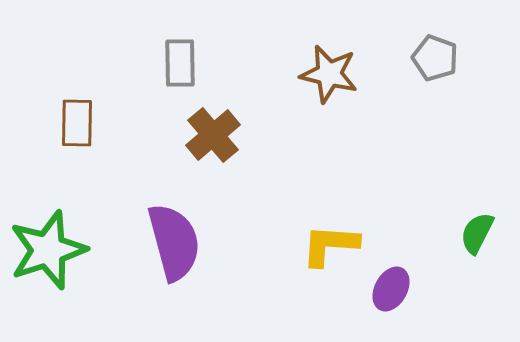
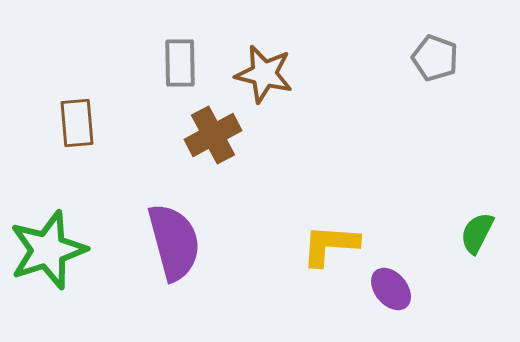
brown star: moved 65 px left
brown rectangle: rotated 6 degrees counterclockwise
brown cross: rotated 12 degrees clockwise
purple ellipse: rotated 69 degrees counterclockwise
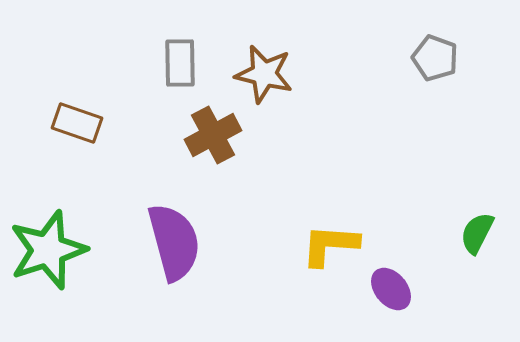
brown rectangle: rotated 66 degrees counterclockwise
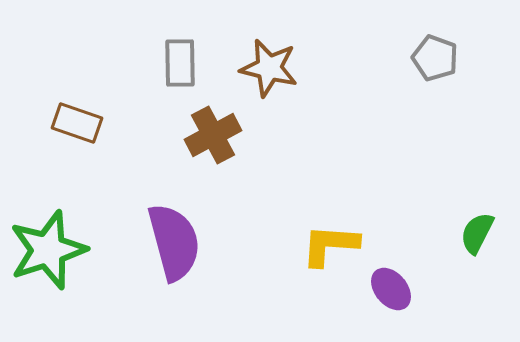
brown star: moved 5 px right, 6 px up
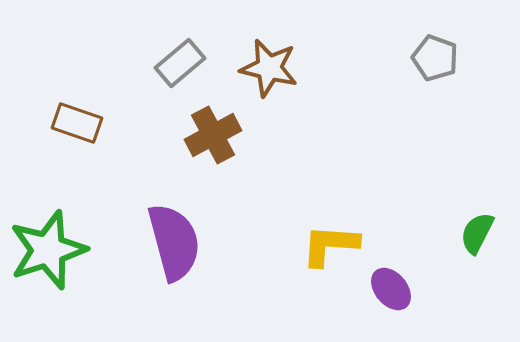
gray rectangle: rotated 51 degrees clockwise
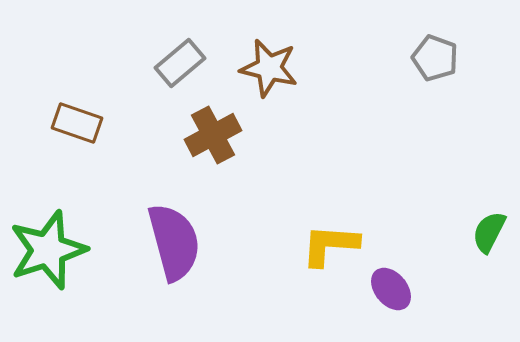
green semicircle: moved 12 px right, 1 px up
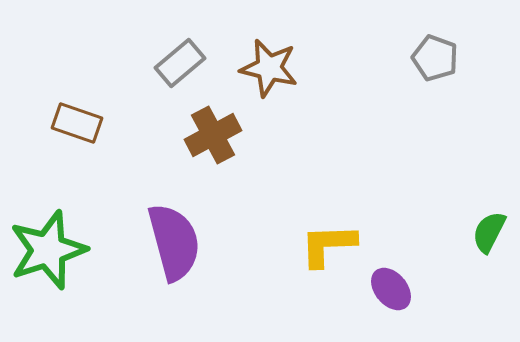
yellow L-shape: moved 2 px left; rotated 6 degrees counterclockwise
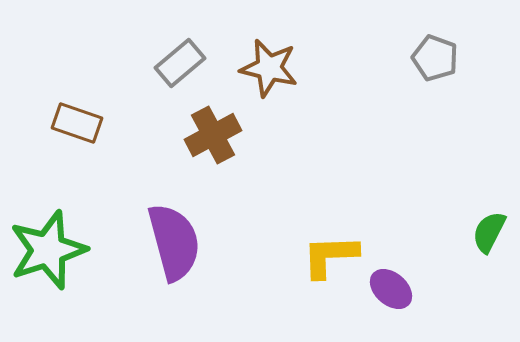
yellow L-shape: moved 2 px right, 11 px down
purple ellipse: rotated 9 degrees counterclockwise
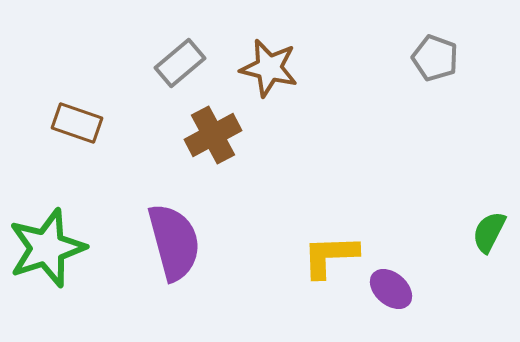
green star: moved 1 px left, 2 px up
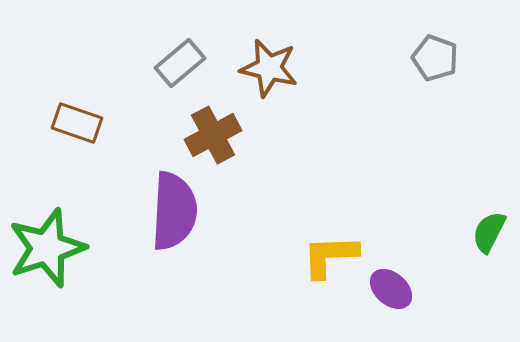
purple semicircle: moved 31 px up; rotated 18 degrees clockwise
